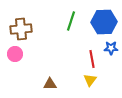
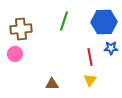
green line: moved 7 px left
red line: moved 2 px left, 2 px up
brown triangle: moved 2 px right
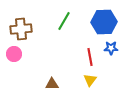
green line: rotated 12 degrees clockwise
pink circle: moved 1 px left
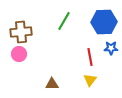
brown cross: moved 3 px down
pink circle: moved 5 px right
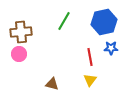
blue hexagon: rotated 10 degrees counterclockwise
brown triangle: rotated 16 degrees clockwise
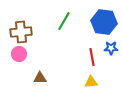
blue hexagon: rotated 20 degrees clockwise
red line: moved 2 px right
yellow triangle: moved 1 px right, 2 px down; rotated 48 degrees clockwise
brown triangle: moved 12 px left, 6 px up; rotated 16 degrees counterclockwise
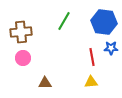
pink circle: moved 4 px right, 4 px down
brown triangle: moved 5 px right, 5 px down
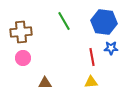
green line: rotated 60 degrees counterclockwise
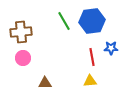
blue hexagon: moved 12 px left, 1 px up; rotated 15 degrees counterclockwise
yellow triangle: moved 1 px left, 1 px up
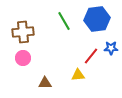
blue hexagon: moved 5 px right, 2 px up
brown cross: moved 2 px right
red line: moved 1 px left, 1 px up; rotated 48 degrees clockwise
yellow triangle: moved 12 px left, 6 px up
